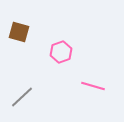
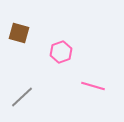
brown square: moved 1 px down
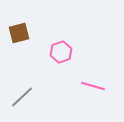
brown square: rotated 30 degrees counterclockwise
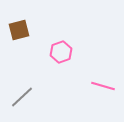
brown square: moved 3 px up
pink line: moved 10 px right
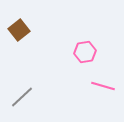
brown square: rotated 25 degrees counterclockwise
pink hexagon: moved 24 px right; rotated 10 degrees clockwise
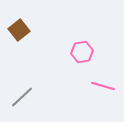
pink hexagon: moved 3 px left
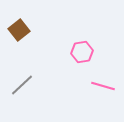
gray line: moved 12 px up
